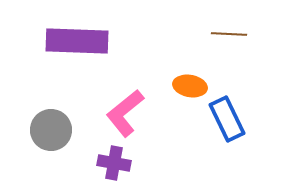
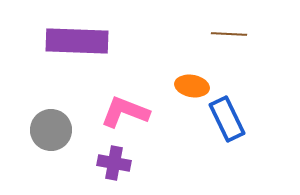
orange ellipse: moved 2 px right
pink L-shape: moved 1 px up; rotated 60 degrees clockwise
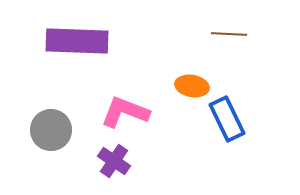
purple cross: moved 2 px up; rotated 24 degrees clockwise
